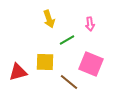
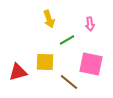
pink square: rotated 10 degrees counterclockwise
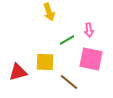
yellow arrow: moved 7 px up
pink arrow: moved 1 px left, 6 px down
pink square: moved 5 px up
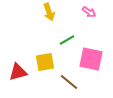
pink arrow: moved 18 px up; rotated 48 degrees counterclockwise
yellow square: rotated 12 degrees counterclockwise
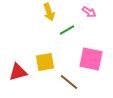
green line: moved 10 px up
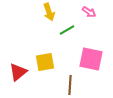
red triangle: rotated 24 degrees counterclockwise
brown line: moved 1 px right, 3 px down; rotated 54 degrees clockwise
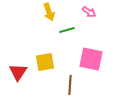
green line: rotated 14 degrees clockwise
red triangle: rotated 18 degrees counterclockwise
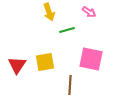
red triangle: moved 1 px left, 7 px up
